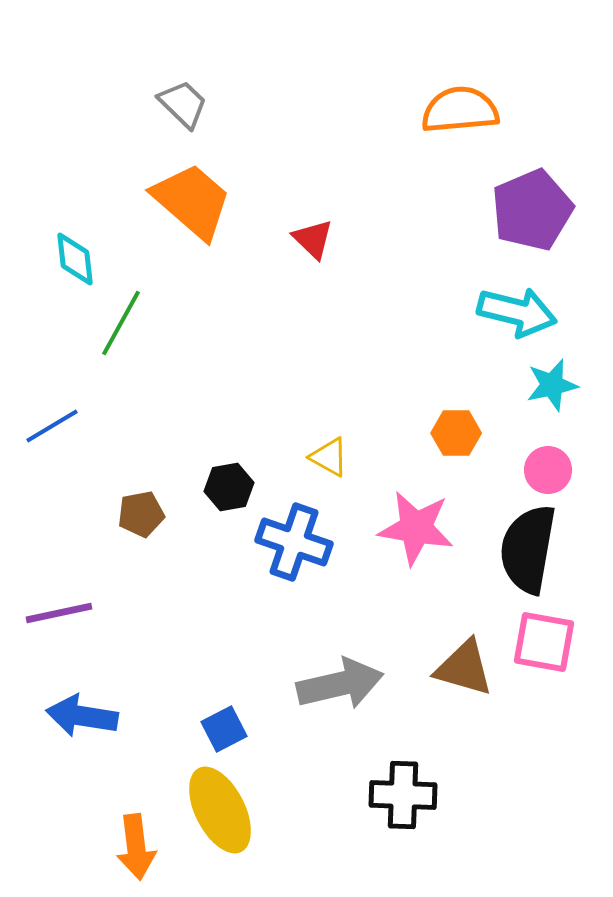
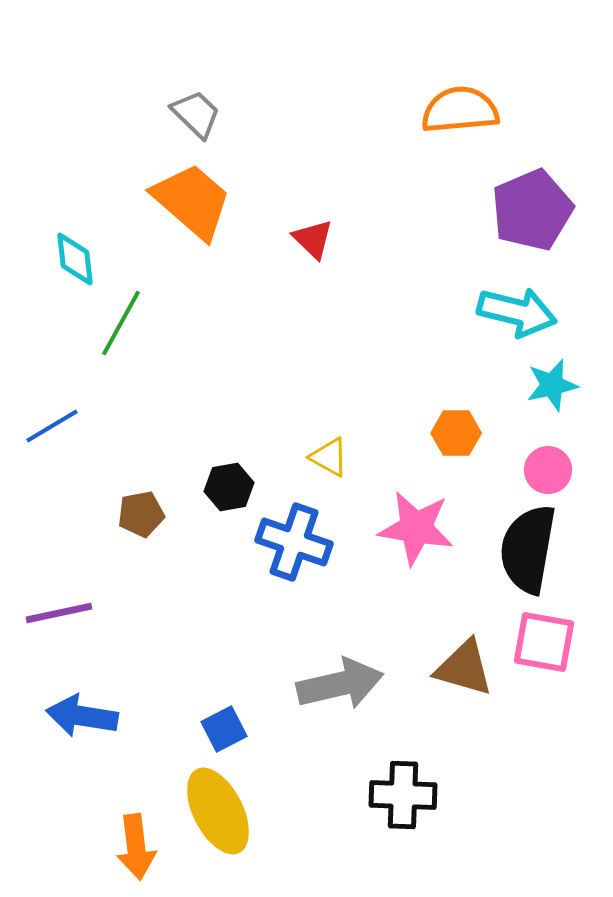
gray trapezoid: moved 13 px right, 10 px down
yellow ellipse: moved 2 px left, 1 px down
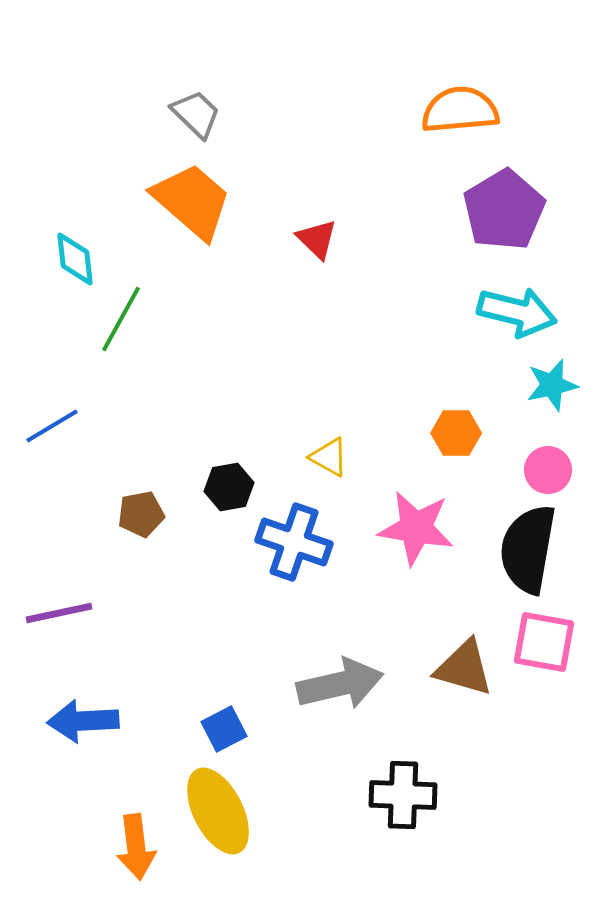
purple pentagon: moved 28 px left; rotated 8 degrees counterclockwise
red triangle: moved 4 px right
green line: moved 4 px up
blue arrow: moved 1 px right, 5 px down; rotated 12 degrees counterclockwise
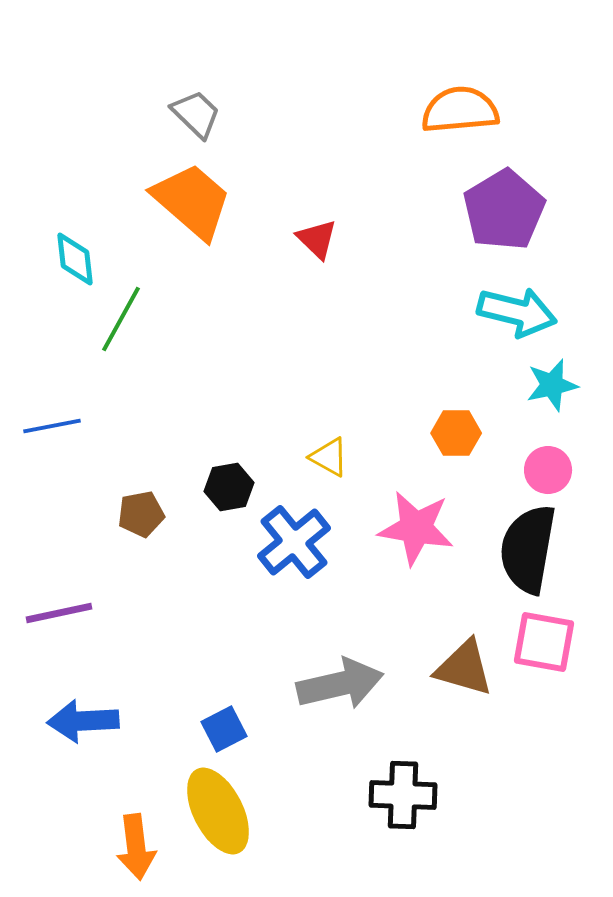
blue line: rotated 20 degrees clockwise
blue cross: rotated 32 degrees clockwise
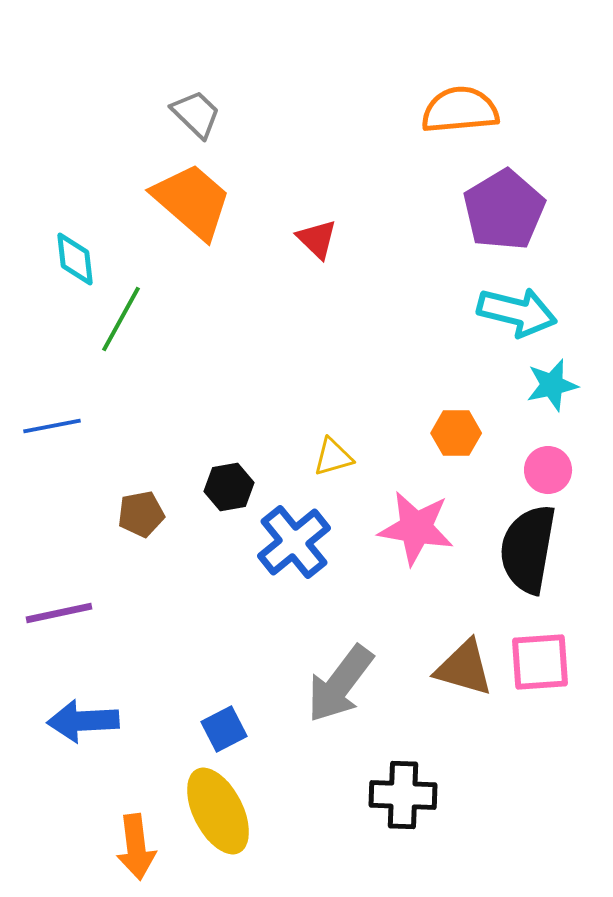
yellow triangle: moved 4 px right; rotated 45 degrees counterclockwise
pink square: moved 4 px left, 20 px down; rotated 14 degrees counterclockwise
gray arrow: rotated 140 degrees clockwise
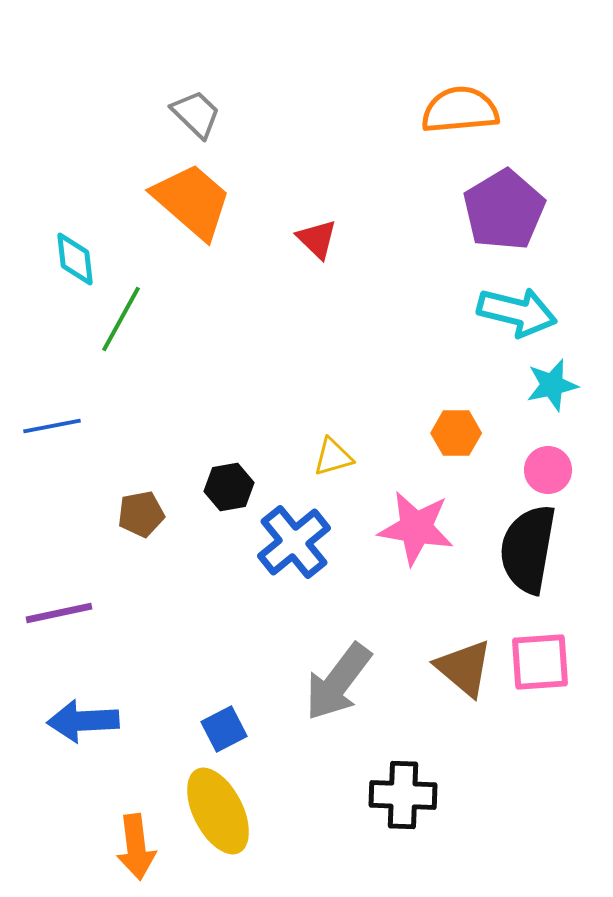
brown triangle: rotated 24 degrees clockwise
gray arrow: moved 2 px left, 2 px up
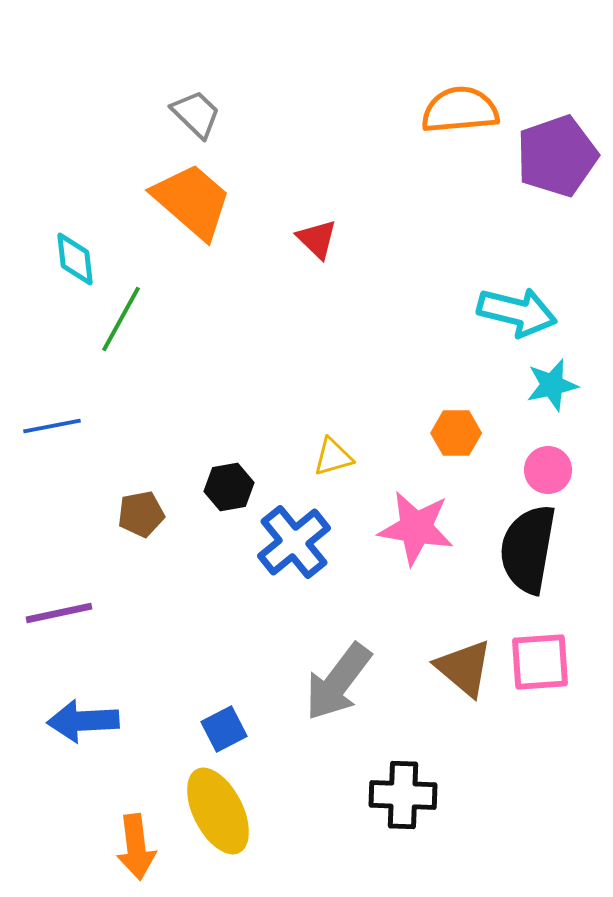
purple pentagon: moved 53 px right, 54 px up; rotated 12 degrees clockwise
